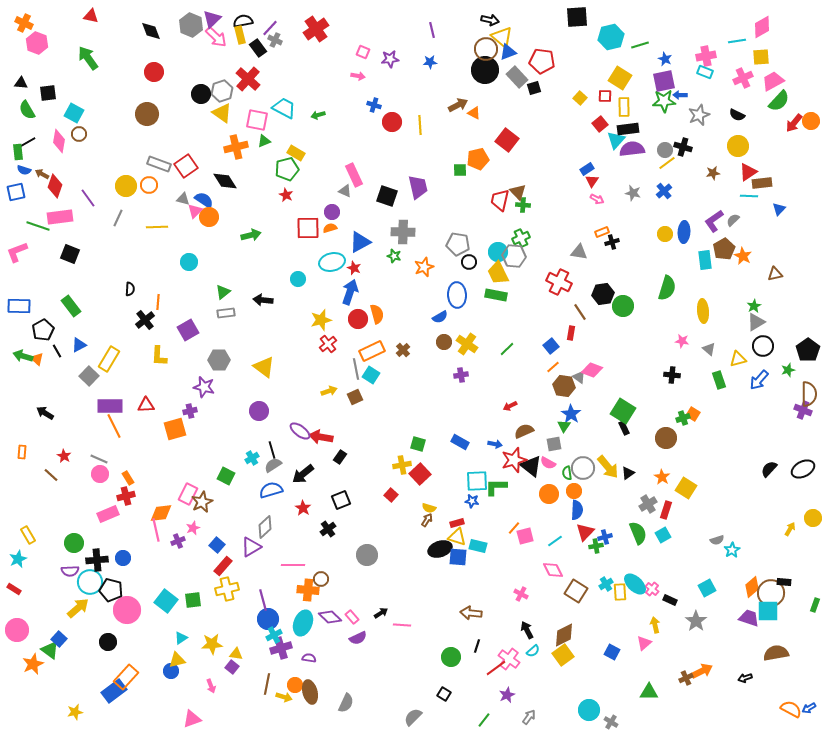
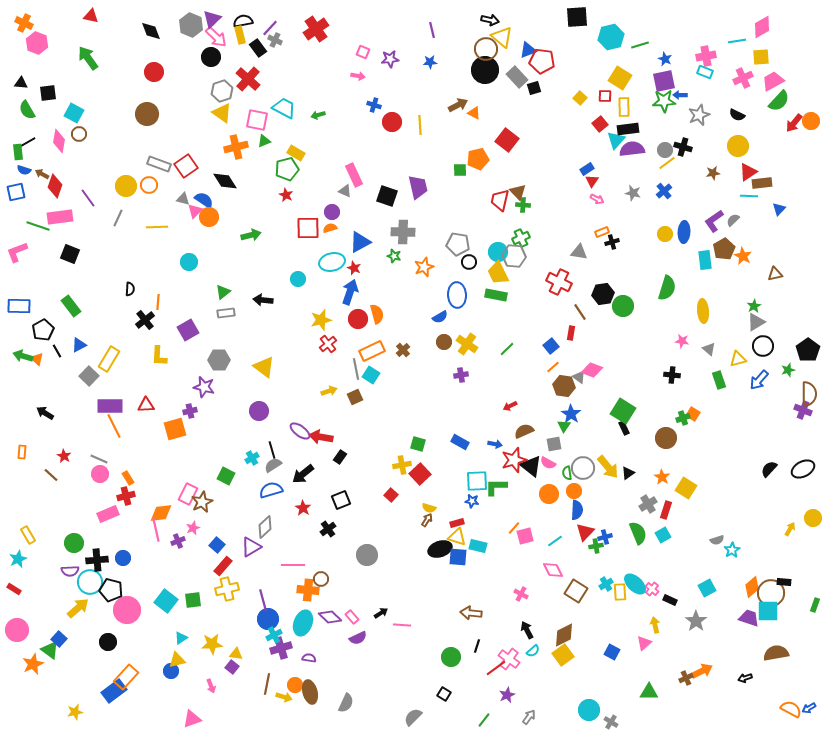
blue triangle at (508, 52): moved 20 px right, 2 px up
black circle at (201, 94): moved 10 px right, 37 px up
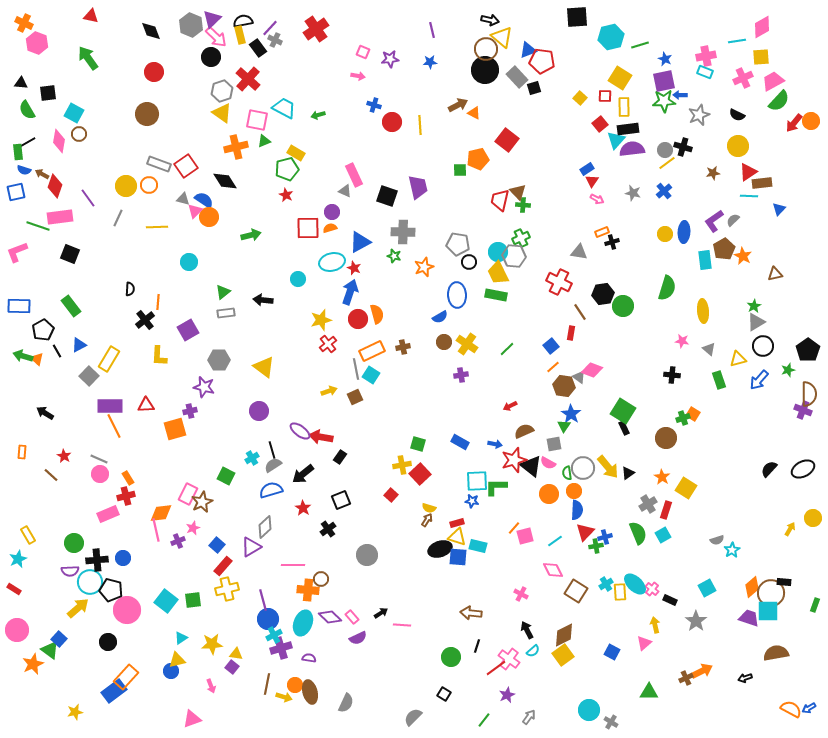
brown cross at (403, 350): moved 3 px up; rotated 32 degrees clockwise
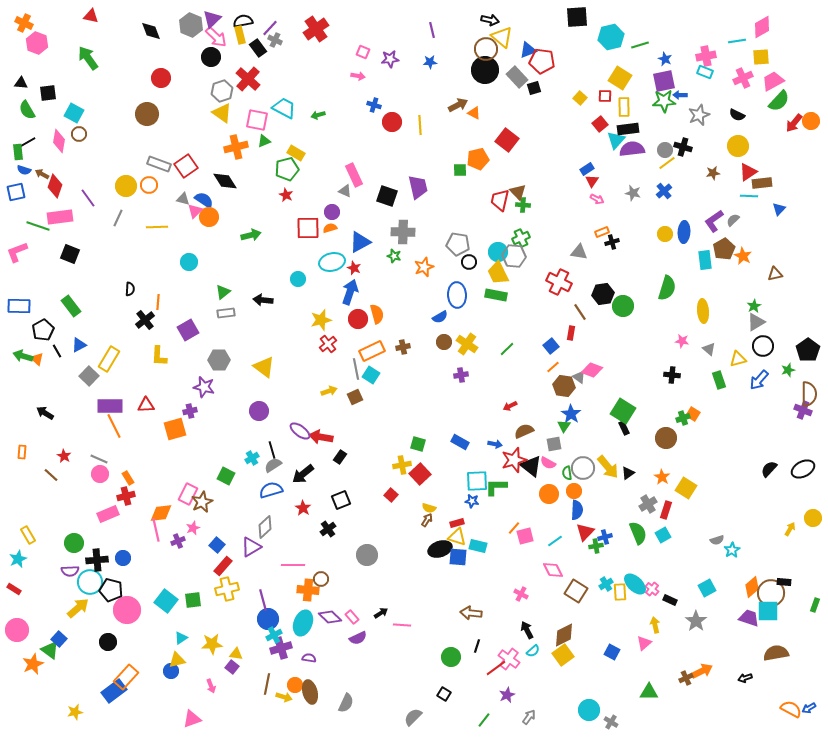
red circle at (154, 72): moved 7 px right, 6 px down
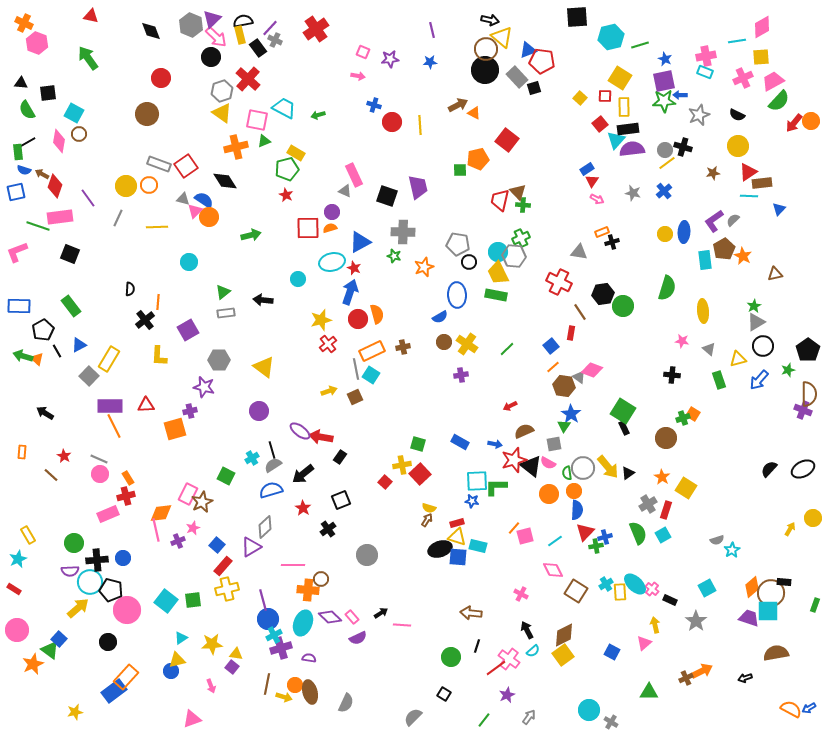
red square at (391, 495): moved 6 px left, 13 px up
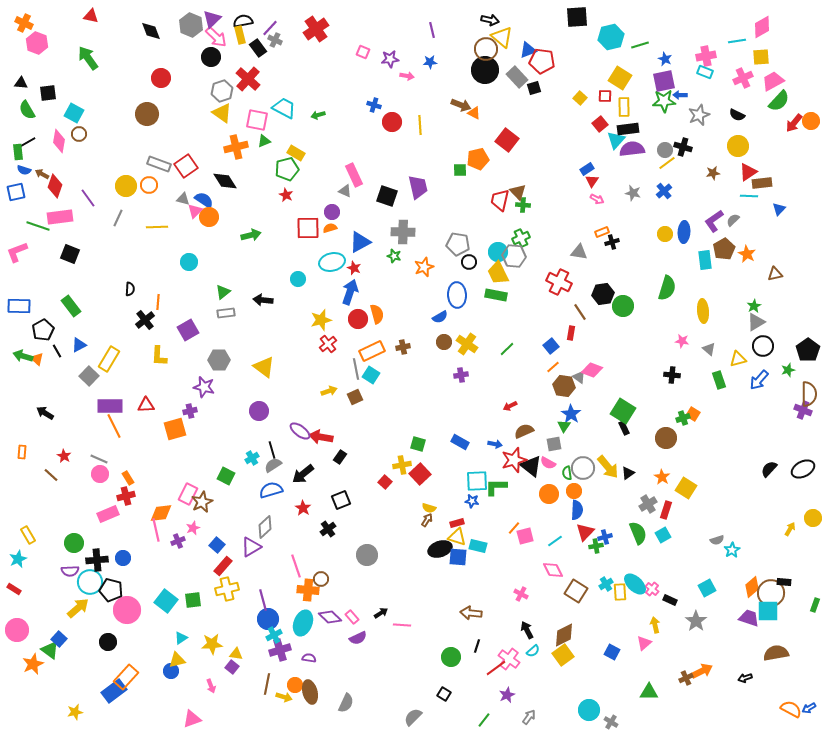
pink arrow at (358, 76): moved 49 px right
brown arrow at (458, 105): moved 3 px right; rotated 48 degrees clockwise
orange star at (743, 256): moved 4 px right, 2 px up
pink line at (293, 565): moved 3 px right, 1 px down; rotated 70 degrees clockwise
purple cross at (281, 648): moved 1 px left, 2 px down
